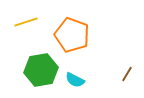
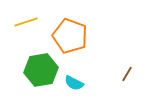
orange pentagon: moved 2 px left, 1 px down
cyan semicircle: moved 1 px left, 3 px down
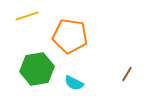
yellow line: moved 1 px right, 6 px up
orange pentagon: rotated 12 degrees counterclockwise
green hexagon: moved 4 px left, 1 px up
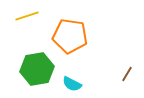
cyan semicircle: moved 2 px left, 1 px down
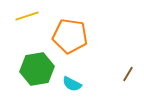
brown line: moved 1 px right
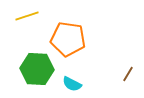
orange pentagon: moved 2 px left, 3 px down
green hexagon: rotated 12 degrees clockwise
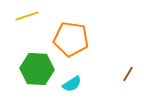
orange pentagon: moved 3 px right
cyan semicircle: rotated 60 degrees counterclockwise
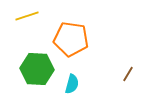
cyan semicircle: rotated 42 degrees counterclockwise
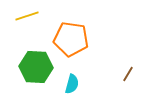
green hexagon: moved 1 px left, 2 px up
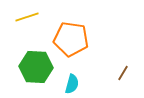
yellow line: moved 1 px down
brown line: moved 5 px left, 1 px up
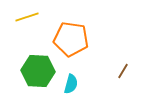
green hexagon: moved 2 px right, 4 px down
brown line: moved 2 px up
cyan semicircle: moved 1 px left
